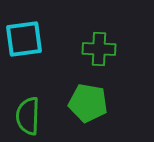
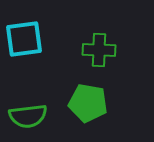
green cross: moved 1 px down
green semicircle: rotated 99 degrees counterclockwise
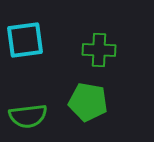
cyan square: moved 1 px right, 1 px down
green pentagon: moved 1 px up
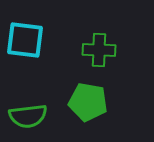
cyan square: rotated 15 degrees clockwise
